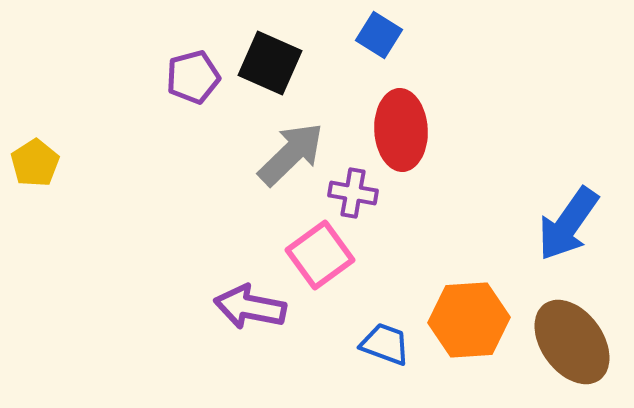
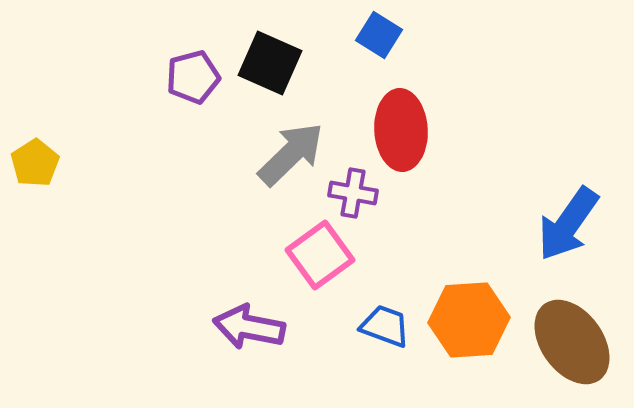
purple arrow: moved 1 px left, 20 px down
blue trapezoid: moved 18 px up
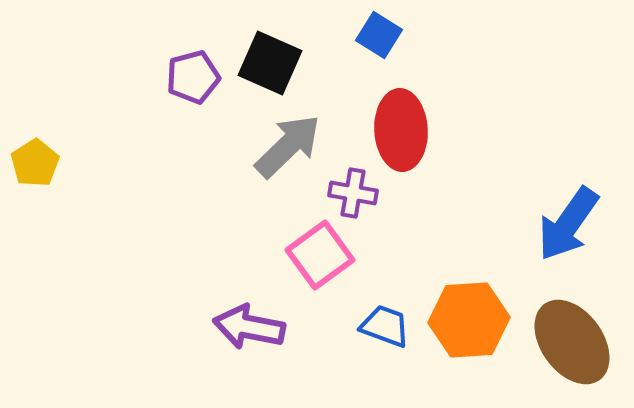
gray arrow: moved 3 px left, 8 px up
